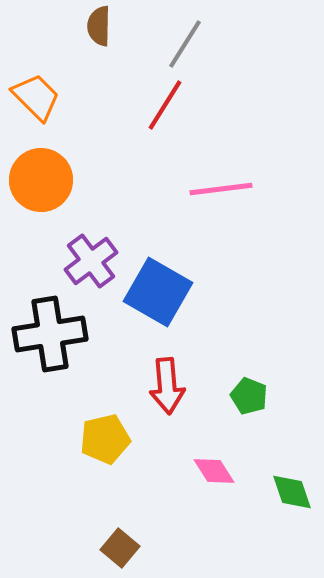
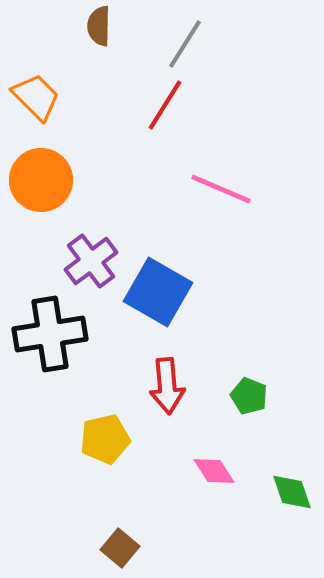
pink line: rotated 30 degrees clockwise
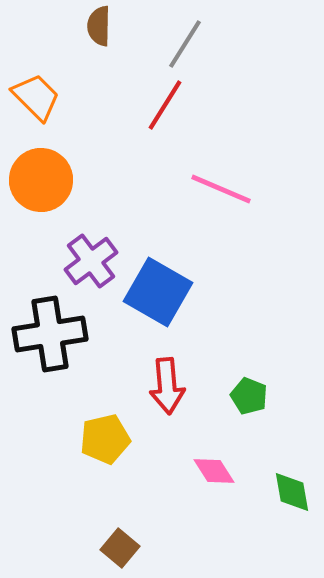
green diamond: rotated 9 degrees clockwise
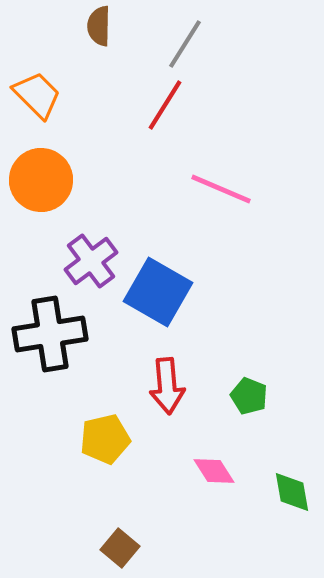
orange trapezoid: moved 1 px right, 2 px up
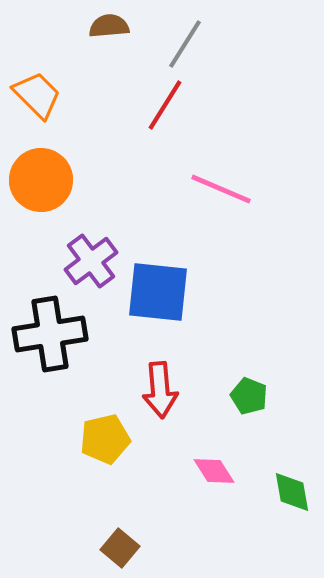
brown semicircle: moved 10 px right; rotated 84 degrees clockwise
blue square: rotated 24 degrees counterclockwise
red arrow: moved 7 px left, 4 px down
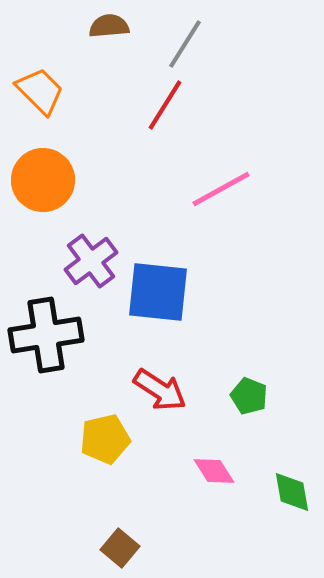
orange trapezoid: moved 3 px right, 4 px up
orange circle: moved 2 px right
pink line: rotated 52 degrees counterclockwise
black cross: moved 4 px left, 1 px down
red arrow: rotated 52 degrees counterclockwise
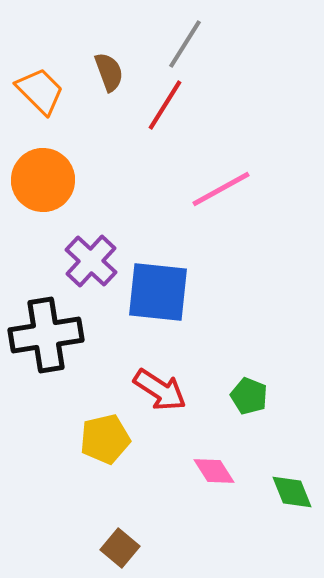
brown semicircle: moved 46 px down; rotated 75 degrees clockwise
purple cross: rotated 10 degrees counterclockwise
green diamond: rotated 12 degrees counterclockwise
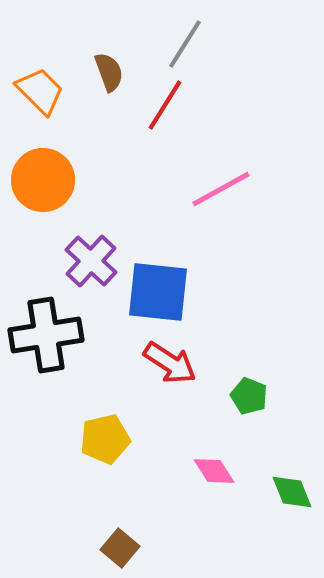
red arrow: moved 10 px right, 27 px up
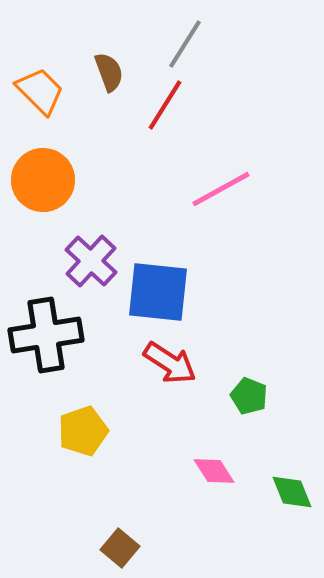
yellow pentagon: moved 22 px left, 8 px up; rotated 6 degrees counterclockwise
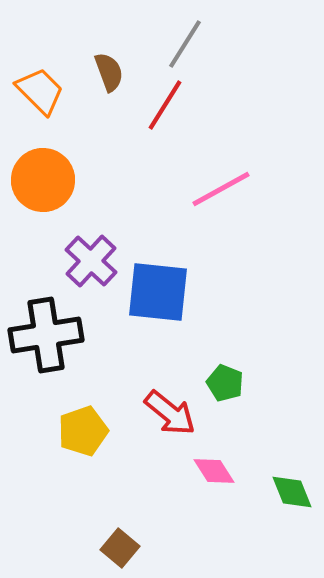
red arrow: moved 50 px down; rotated 6 degrees clockwise
green pentagon: moved 24 px left, 13 px up
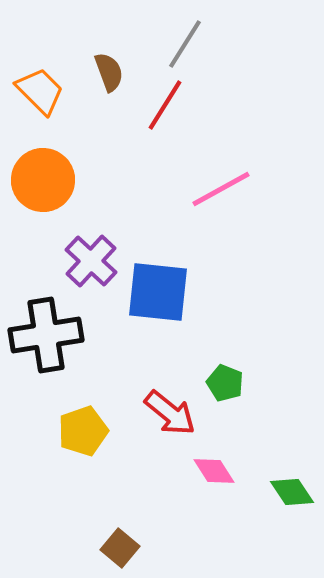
green diamond: rotated 12 degrees counterclockwise
